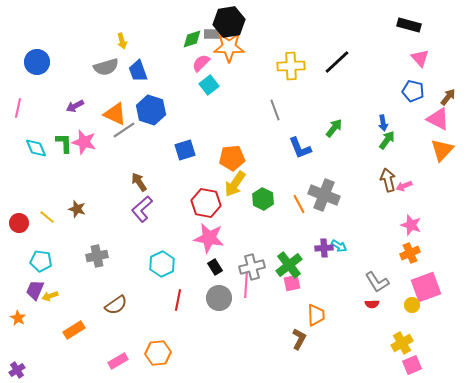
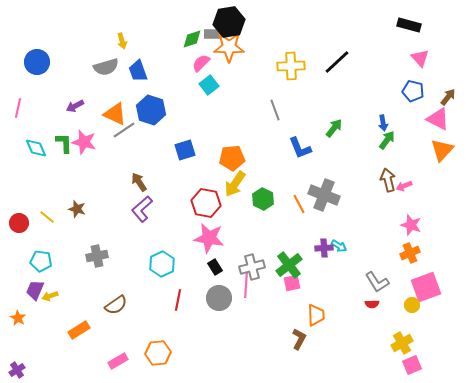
orange rectangle at (74, 330): moved 5 px right
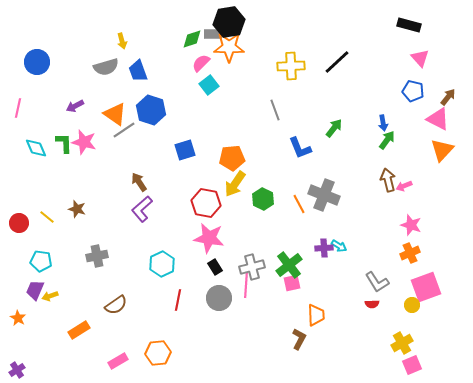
orange triangle at (115, 114): rotated 10 degrees clockwise
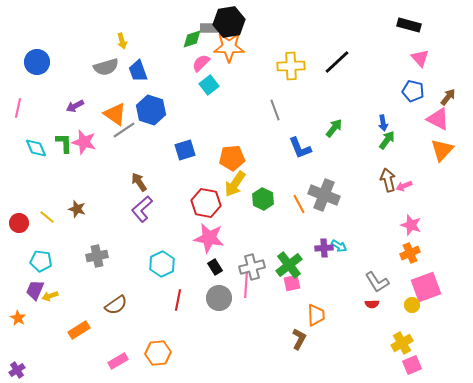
gray rectangle at (213, 34): moved 4 px left, 6 px up
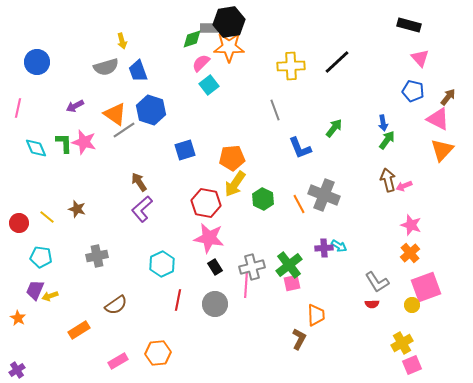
orange cross at (410, 253): rotated 18 degrees counterclockwise
cyan pentagon at (41, 261): moved 4 px up
gray circle at (219, 298): moved 4 px left, 6 px down
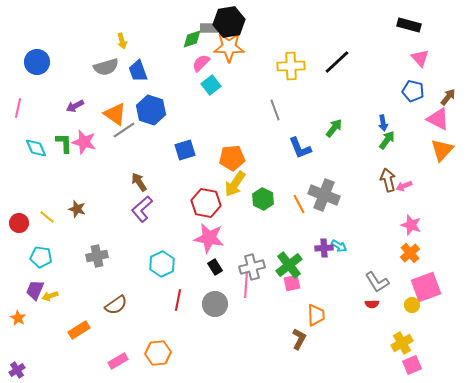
cyan square at (209, 85): moved 2 px right
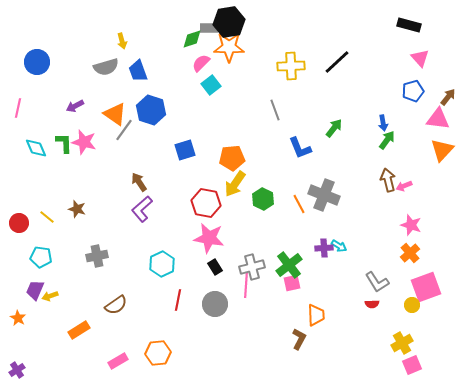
blue pentagon at (413, 91): rotated 30 degrees counterclockwise
pink triangle at (438, 119): rotated 20 degrees counterclockwise
gray line at (124, 130): rotated 20 degrees counterclockwise
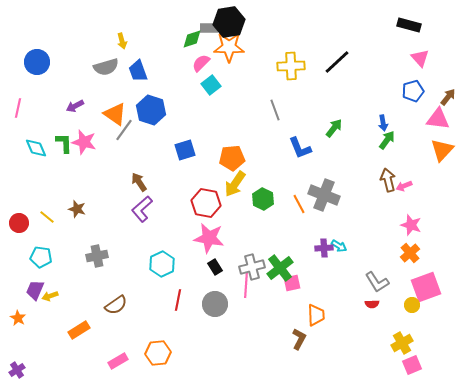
green cross at (289, 265): moved 9 px left, 3 px down
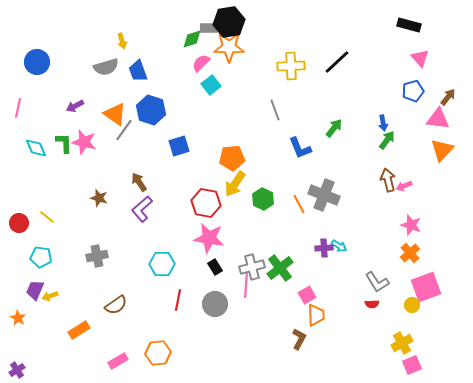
blue square at (185, 150): moved 6 px left, 4 px up
brown star at (77, 209): moved 22 px right, 11 px up
cyan hexagon at (162, 264): rotated 25 degrees clockwise
pink square at (292, 283): moved 15 px right, 12 px down; rotated 18 degrees counterclockwise
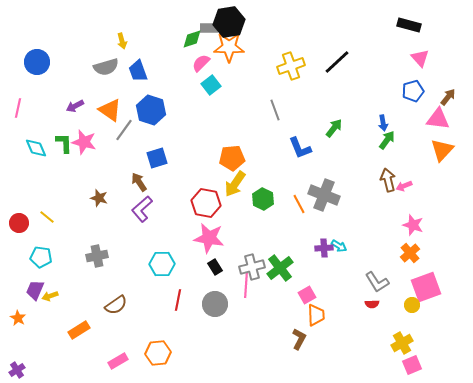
yellow cross at (291, 66): rotated 16 degrees counterclockwise
orange triangle at (115, 114): moved 5 px left, 4 px up
blue square at (179, 146): moved 22 px left, 12 px down
pink star at (411, 225): moved 2 px right
